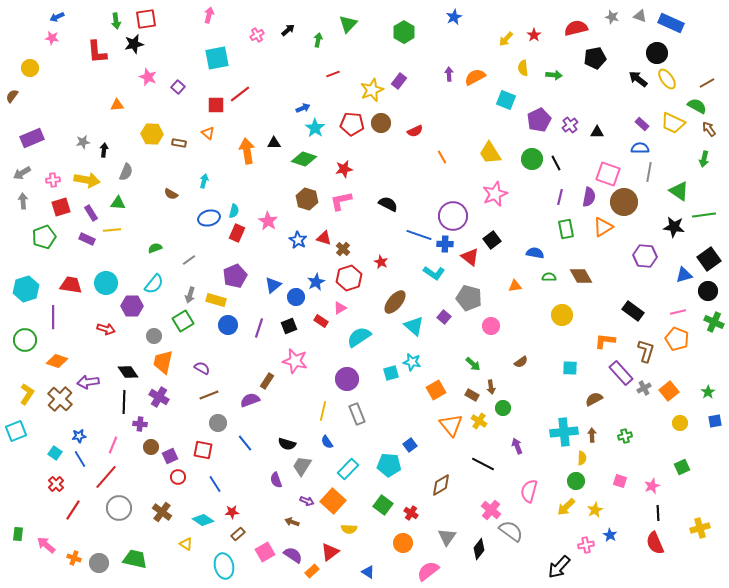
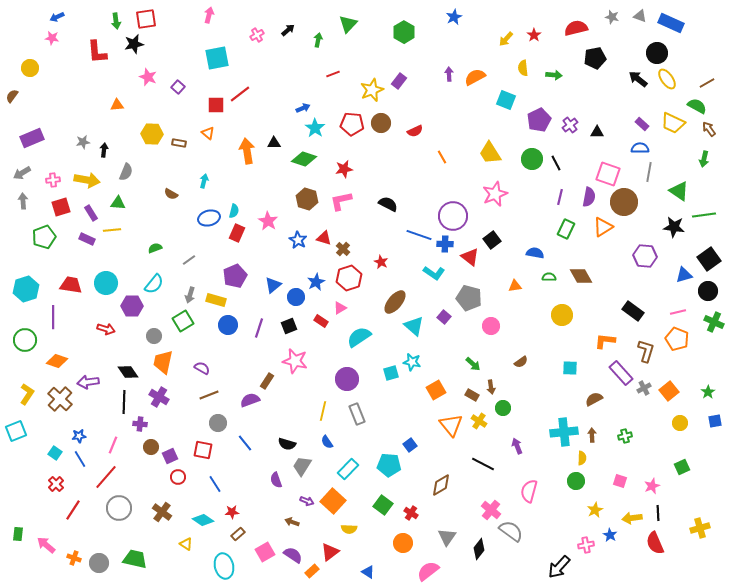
green rectangle at (566, 229): rotated 36 degrees clockwise
yellow arrow at (566, 507): moved 66 px right, 11 px down; rotated 36 degrees clockwise
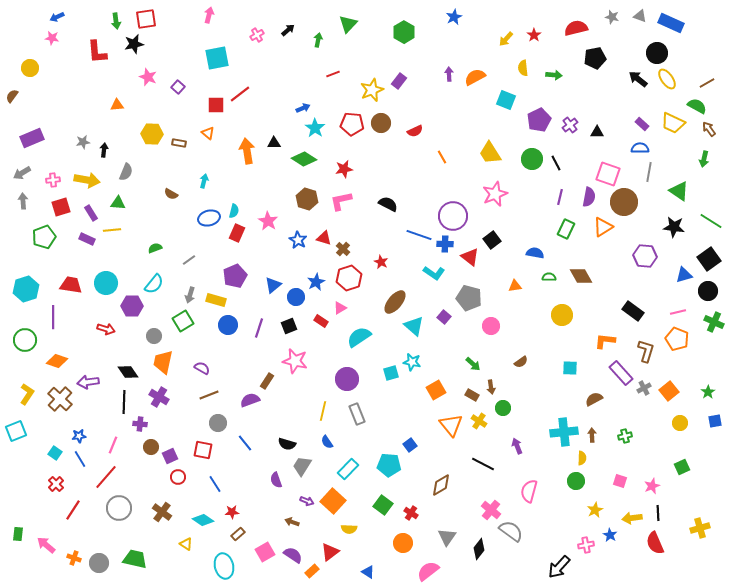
green diamond at (304, 159): rotated 15 degrees clockwise
green line at (704, 215): moved 7 px right, 6 px down; rotated 40 degrees clockwise
